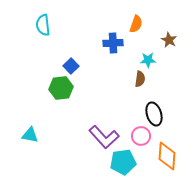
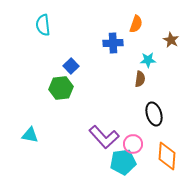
brown star: moved 2 px right
pink circle: moved 8 px left, 8 px down
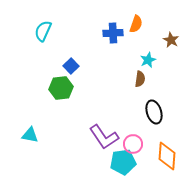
cyan semicircle: moved 6 px down; rotated 30 degrees clockwise
blue cross: moved 10 px up
cyan star: rotated 21 degrees counterclockwise
black ellipse: moved 2 px up
purple L-shape: rotated 8 degrees clockwise
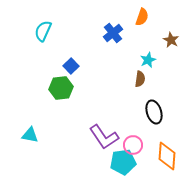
orange semicircle: moved 6 px right, 7 px up
blue cross: rotated 36 degrees counterclockwise
pink circle: moved 1 px down
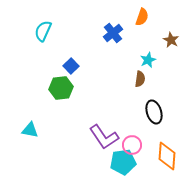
cyan triangle: moved 5 px up
pink circle: moved 1 px left
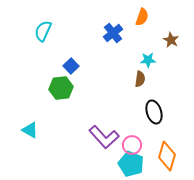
cyan star: rotated 21 degrees clockwise
cyan triangle: rotated 18 degrees clockwise
purple L-shape: rotated 8 degrees counterclockwise
orange diamond: rotated 12 degrees clockwise
cyan pentagon: moved 8 px right, 2 px down; rotated 30 degrees clockwise
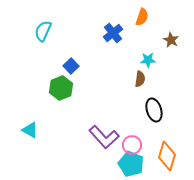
green hexagon: rotated 15 degrees counterclockwise
black ellipse: moved 2 px up
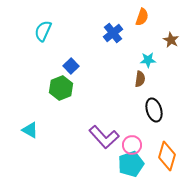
cyan pentagon: rotated 30 degrees clockwise
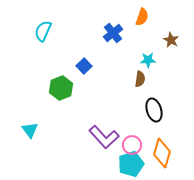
blue square: moved 13 px right
cyan triangle: rotated 24 degrees clockwise
orange diamond: moved 5 px left, 3 px up
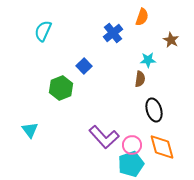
orange diamond: moved 6 px up; rotated 32 degrees counterclockwise
